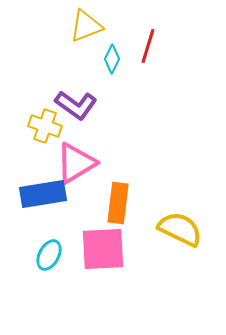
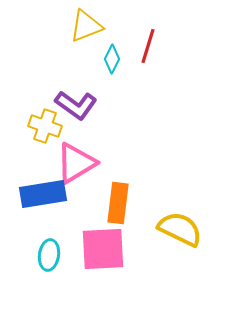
cyan ellipse: rotated 20 degrees counterclockwise
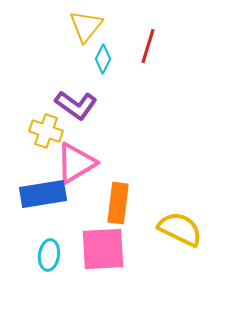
yellow triangle: rotated 30 degrees counterclockwise
cyan diamond: moved 9 px left
yellow cross: moved 1 px right, 5 px down
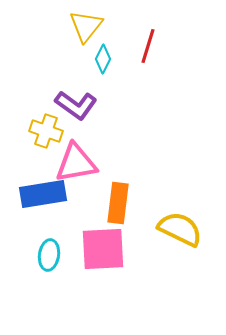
pink triangle: rotated 21 degrees clockwise
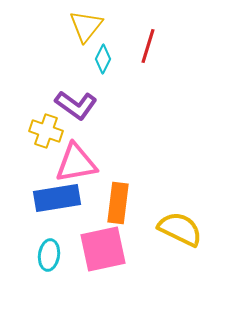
blue rectangle: moved 14 px right, 4 px down
pink square: rotated 9 degrees counterclockwise
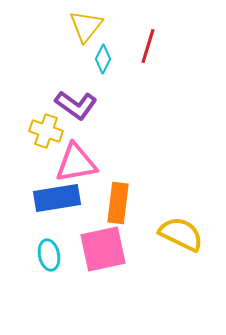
yellow semicircle: moved 1 px right, 5 px down
cyan ellipse: rotated 20 degrees counterclockwise
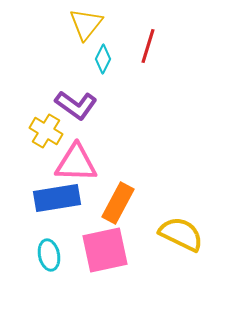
yellow triangle: moved 2 px up
yellow cross: rotated 12 degrees clockwise
pink triangle: rotated 12 degrees clockwise
orange rectangle: rotated 21 degrees clockwise
pink square: moved 2 px right, 1 px down
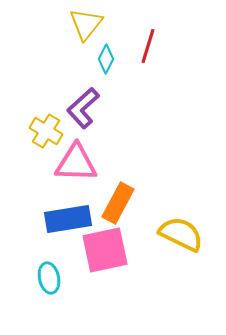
cyan diamond: moved 3 px right
purple L-shape: moved 7 px right, 3 px down; rotated 102 degrees clockwise
blue rectangle: moved 11 px right, 21 px down
cyan ellipse: moved 23 px down
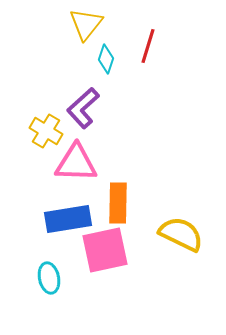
cyan diamond: rotated 8 degrees counterclockwise
orange rectangle: rotated 27 degrees counterclockwise
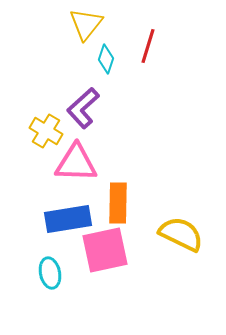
cyan ellipse: moved 1 px right, 5 px up
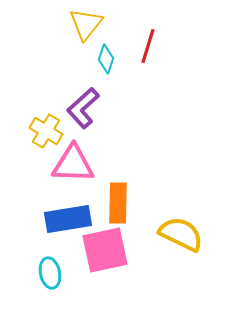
pink triangle: moved 3 px left, 1 px down
